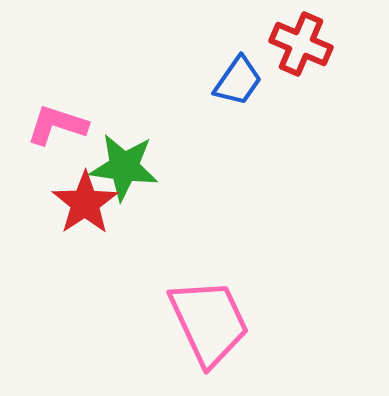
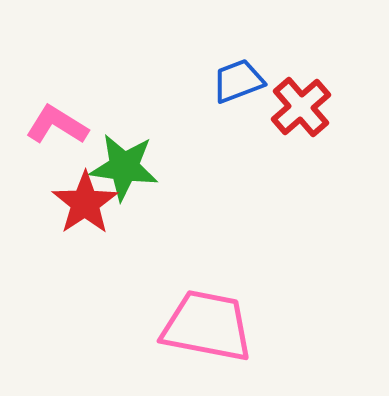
red cross: moved 63 px down; rotated 26 degrees clockwise
blue trapezoid: rotated 146 degrees counterclockwise
pink L-shape: rotated 14 degrees clockwise
pink trapezoid: moved 2 px left, 4 px down; rotated 54 degrees counterclockwise
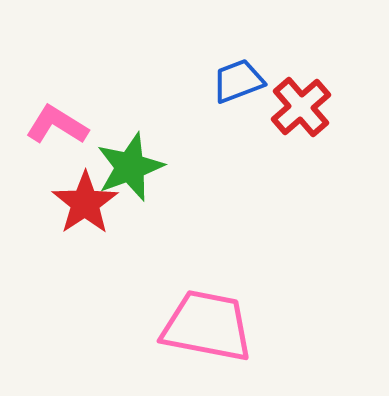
green star: moved 6 px right; rotated 28 degrees counterclockwise
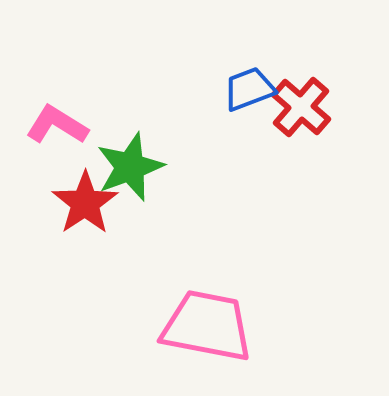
blue trapezoid: moved 11 px right, 8 px down
red cross: rotated 8 degrees counterclockwise
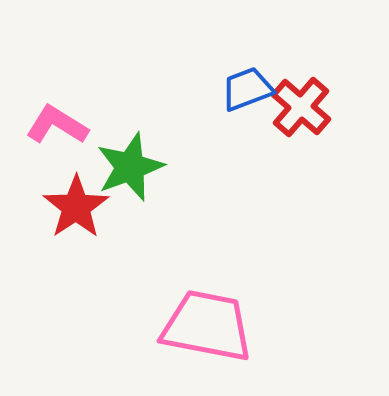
blue trapezoid: moved 2 px left
red star: moved 9 px left, 4 px down
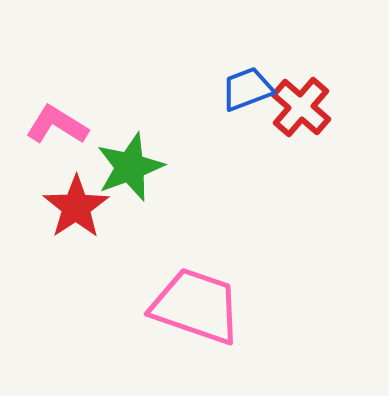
pink trapezoid: moved 11 px left, 20 px up; rotated 8 degrees clockwise
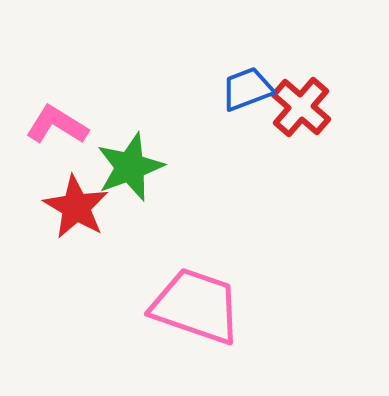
red star: rotated 8 degrees counterclockwise
